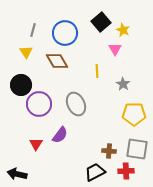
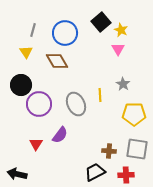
yellow star: moved 2 px left
pink triangle: moved 3 px right
yellow line: moved 3 px right, 24 px down
red cross: moved 4 px down
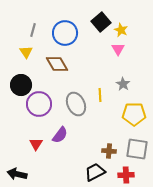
brown diamond: moved 3 px down
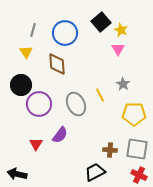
brown diamond: rotated 25 degrees clockwise
yellow line: rotated 24 degrees counterclockwise
brown cross: moved 1 px right, 1 px up
red cross: moved 13 px right; rotated 28 degrees clockwise
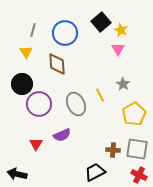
black circle: moved 1 px right, 1 px up
yellow pentagon: rotated 30 degrees counterclockwise
purple semicircle: moved 2 px right; rotated 30 degrees clockwise
brown cross: moved 3 px right
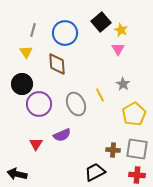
red cross: moved 2 px left; rotated 21 degrees counterclockwise
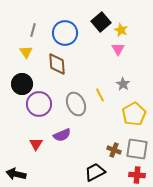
brown cross: moved 1 px right; rotated 16 degrees clockwise
black arrow: moved 1 px left
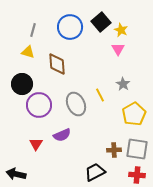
blue circle: moved 5 px right, 6 px up
yellow triangle: moved 2 px right; rotated 40 degrees counterclockwise
purple circle: moved 1 px down
brown cross: rotated 24 degrees counterclockwise
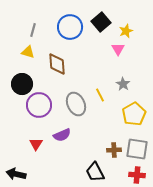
yellow star: moved 5 px right, 1 px down; rotated 24 degrees clockwise
black trapezoid: rotated 90 degrees counterclockwise
